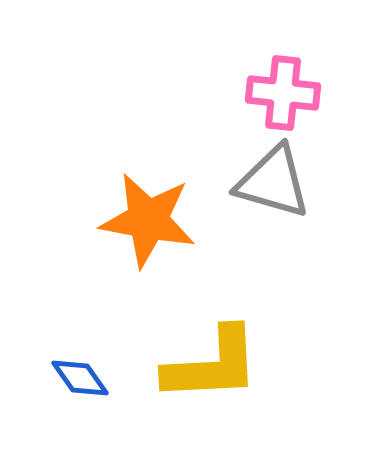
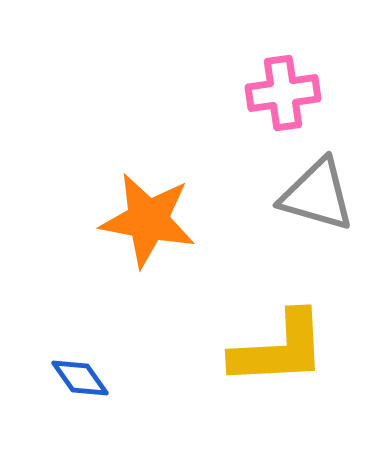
pink cross: rotated 14 degrees counterclockwise
gray triangle: moved 44 px right, 13 px down
yellow L-shape: moved 67 px right, 16 px up
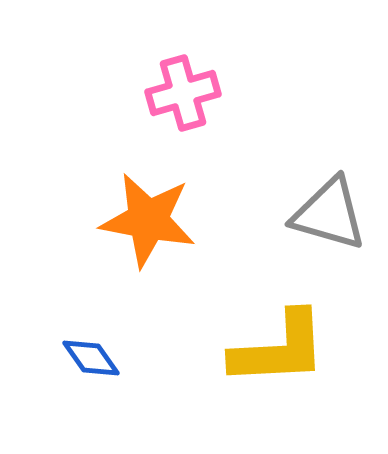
pink cross: moved 100 px left; rotated 8 degrees counterclockwise
gray triangle: moved 12 px right, 19 px down
blue diamond: moved 11 px right, 20 px up
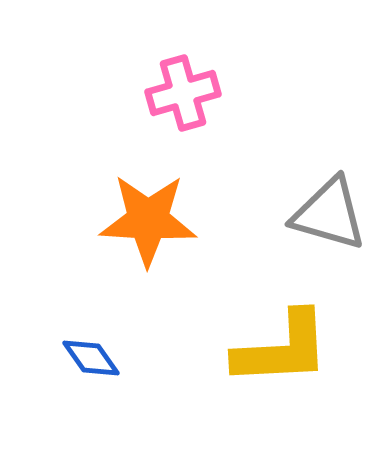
orange star: rotated 8 degrees counterclockwise
yellow L-shape: moved 3 px right
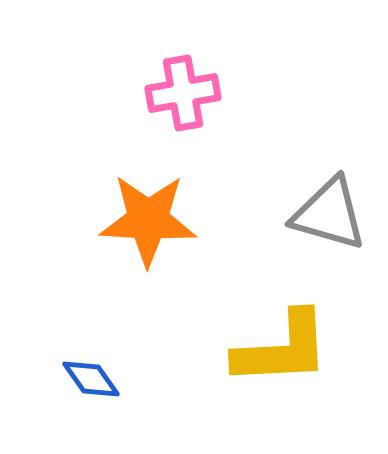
pink cross: rotated 6 degrees clockwise
blue diamond: moved 21 px down
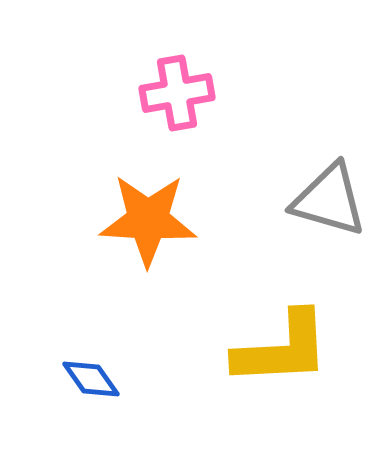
pink cross: moved 6 px left
gray triangle: moved 14 px up
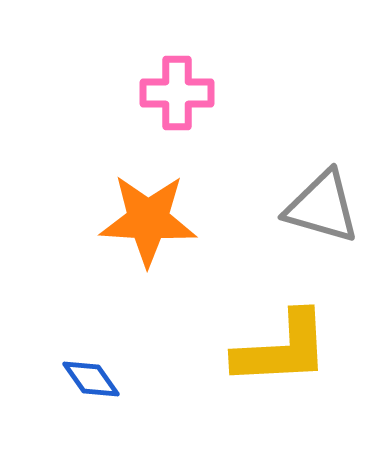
pink cross: rotated 10 degrees clockwise
gray triangle: moved 7 px left, 7 px down
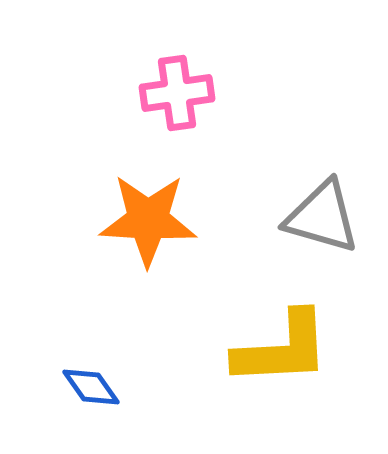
pink cross: rotated 8 degrees counterclockwise
gray triangle: moved 10 px down
blue diamond: moved 8 px down
